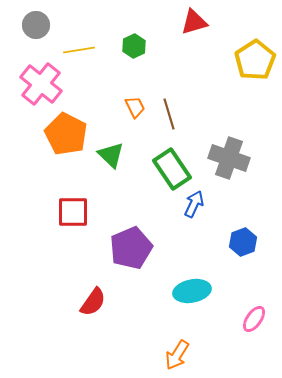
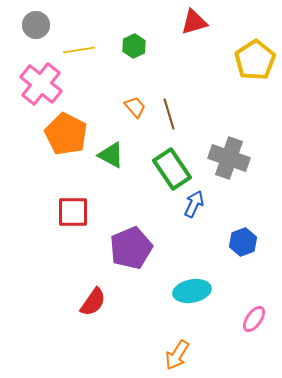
orange trapezoid: rotated 15 degrees counterclockwise
green triangle: rotated 16 degrees counterclockwise
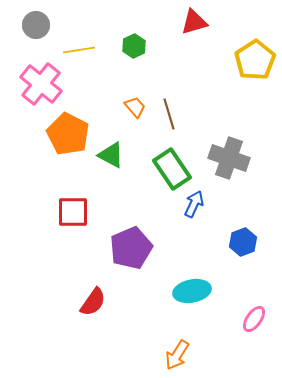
orange pentagon: moved 2 px right
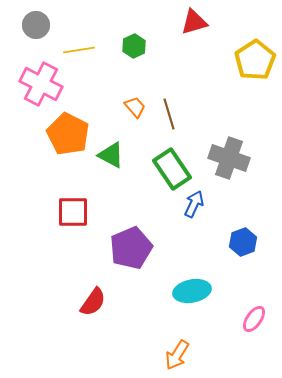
pink cross: rotated 12 degrees counterclockwise
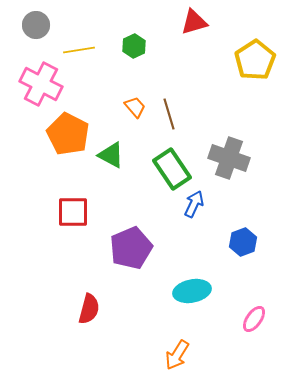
red semicircle: moved 4 px left, 7 px down; rotated 20 degrees counterclockwise
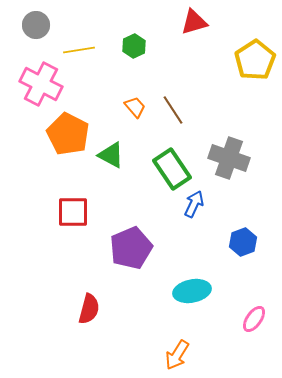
brown line: moved 4 px right, 4 px up; rotated 16 degrees counterclockwise
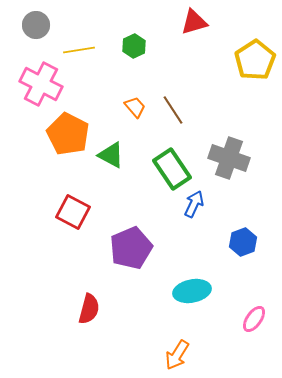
red square: rotated 28 degrees clockwise
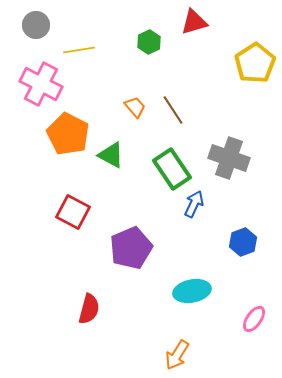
green hexagon: moved 15 px right, 4 px up
yellow pentagon: moved 3 px down
